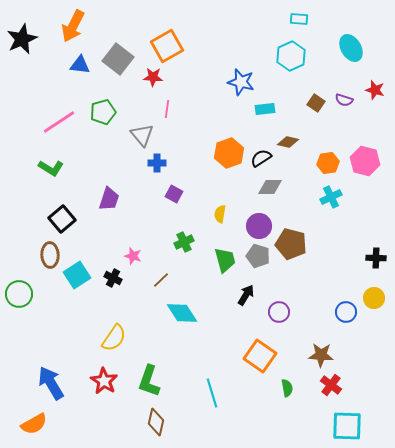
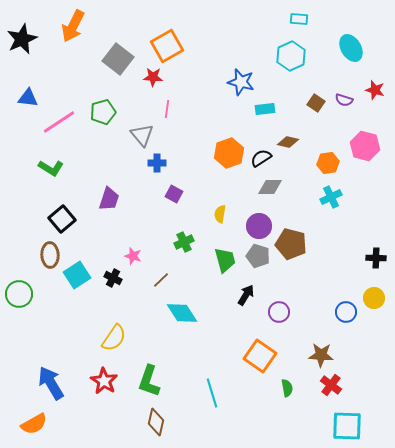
blue triangle at (80, 65): moved 52 px left, 33 px down
pink hexagon at (365, 161): moved 15 px up
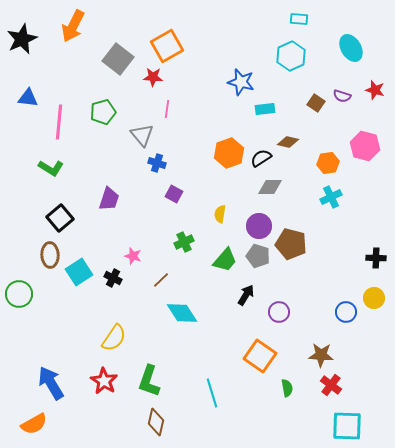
purple semicircle at (344, 100): moved 2 px left, 4 px up
pink line at (59, 122): rotated 52 degrees counterclockwise
blue cross at (157, 163): rotated 18 degrees clockwise
black square at (62, 219): moved 2 px left, 1 px up
green trapezoid at (225, 260): rotated 56 degrees clockwise
cyan square at (77, 275): moved 2 px right, 3 px up
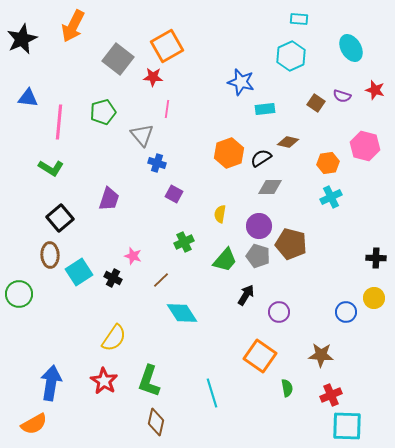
blue arrow at (51, 383): rotated 40 degrees clockwise
red cross at (331, 385): moved 10 px down; rotated 30 degrees clockwise
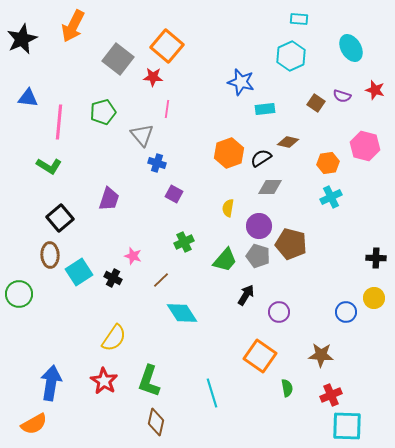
orange square at (167, 46): rotated 20 degrees counterclockwise
green L-shape at (51, 168): moved 2 px left, 2 px up
yellow semicircle at (220, 214): moved 8 px right, 6 px up
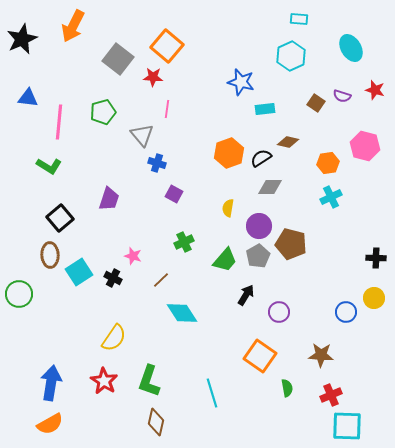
gray pentagon at (258, 256): rotated 25 degrees clockwise
orange semicircle at (34, 424): moved 16 px right
